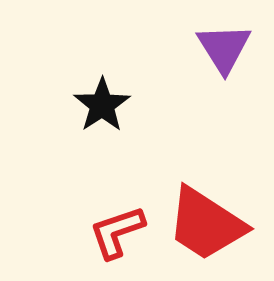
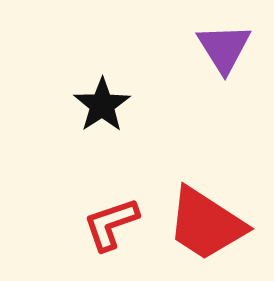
red L-shape: moved 6 px left, 8 px up
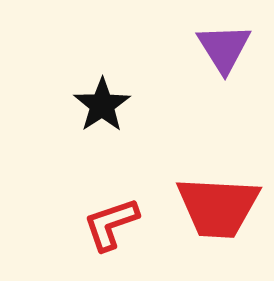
red trapezoid: moved 12 px right, 17 px up; rotated 30 degrees counterclockwise
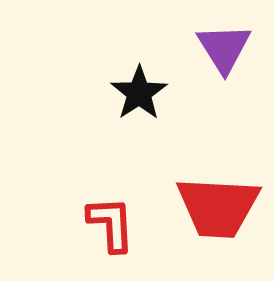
black star: moved 37 px right, 12 px up
red L-shape: rotated 106 degrees clockwise
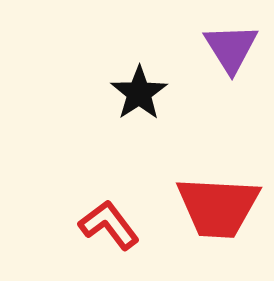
purple triangle: moved 7 px right
red L-shape: moved 2 px left, 1 px down; rotated 34 degrees counterclockwise
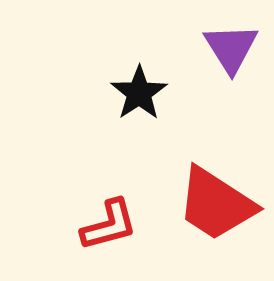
red trapezoid: moved 2 px left, 3 px up; rotated 30 degrees clockwise
red L-shape: rotated 112 degrees clockwise
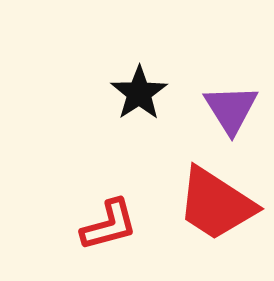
purple triangle: moved 61 px down
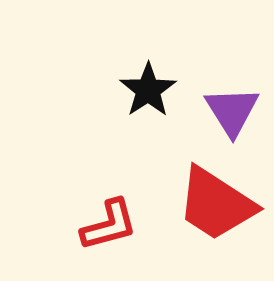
black star: moved 9 px right, 3 px up
purple triangle: moved 1 px right, 2 px down
